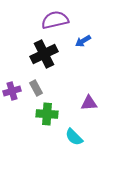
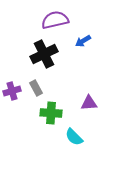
green cross: moved 4 px right, 1 px up
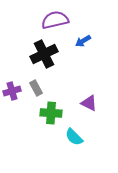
purple triangle: rotated 30 degrees clockwise
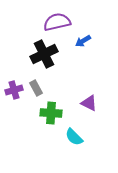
purple semicircle: moved 2 px right, 2 px down
purple cross: moved 2 px right, 1 px up
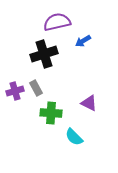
black cross: rotated 8 degrees clockwise
purple cross: moved 1 px right, 1 px down
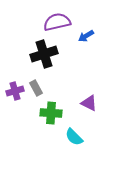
blue arrow: moved 3 px right, 5 px up
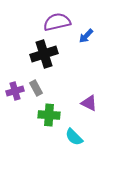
blue arrow: rotated 14 degrees counterclockwise
green cross: moved 2 px left, 2 px down
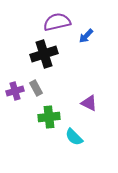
green cross: moved 2 px down; rotated 10 degrees counterclockwise
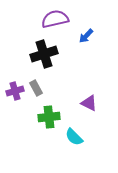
purple semicircle: moved 2 px left, 3 px up
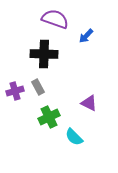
purple semicircle: rotated 32 degrees clockwise
black cross: rotated 20 degrees clockwise
gray rectangle: moved 2 px right, 1 px up
green cross: rotated 20 degrees counterclockwise
